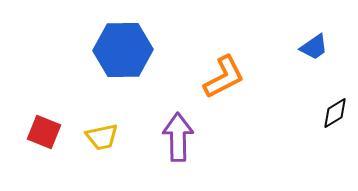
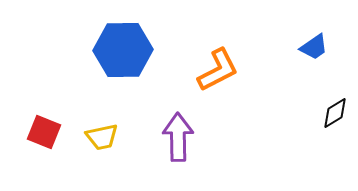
orange L-shape: moved 6 px left, 7 px up
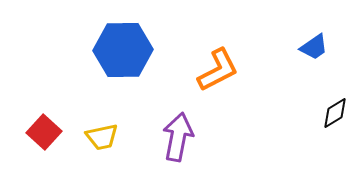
red square: rotated 20 degrees clockwise
purple arrow: rotated 12 degrees clockwise
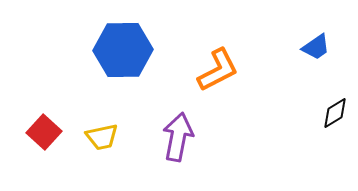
blue trapezoid: moved 2 px right
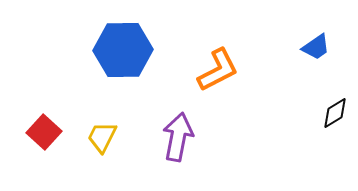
yellow trapezoid: rotated 128 degrees clockwise
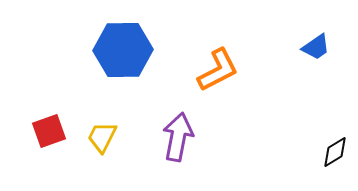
black diamond: moved 39 px down
red square: moved 5 px right, 1 px up; rotated 28 degrees clockwise
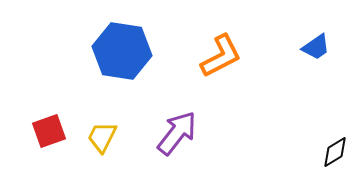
blue hexagon: moved 1 px left, 1 px down; rotated 10 degrees clockwise
orange L-shape: moved 3 px right, 14 px up
purple arrow: moved 1 px left, 4 px up; rotated 27 degrees clockwise
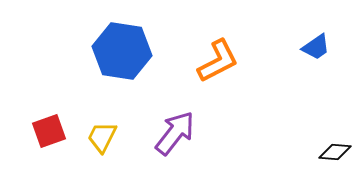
orange L-shape: moved 3 px left, 5 px down
purple arrow: moved 2 px left
black diamond: rotated 36 degrees clockwise
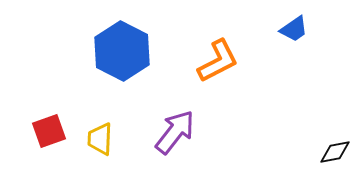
blue trapezoid: moved 22 px left, 18 px up
blue hexagon: rotated 18 degrees clockwise
purple arrow: moved 1 px up
yellow trapezoid: moved 2 px left, 2 px down; rotated 24 degrees counterclockwise
black diamond: rotated 16 degrees counterclockwise
